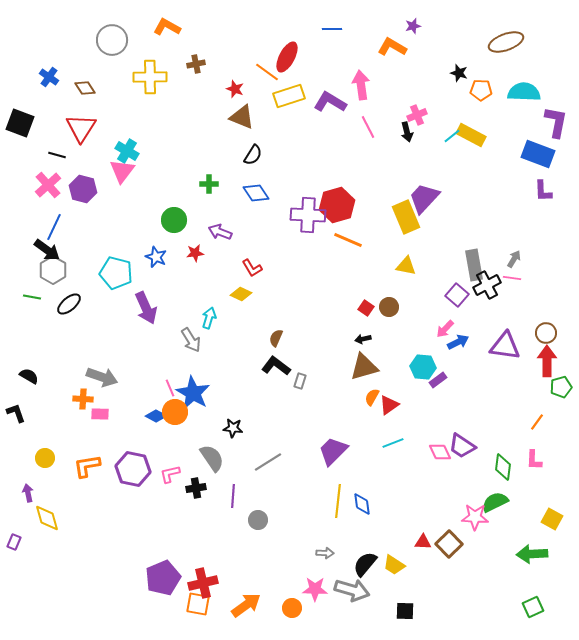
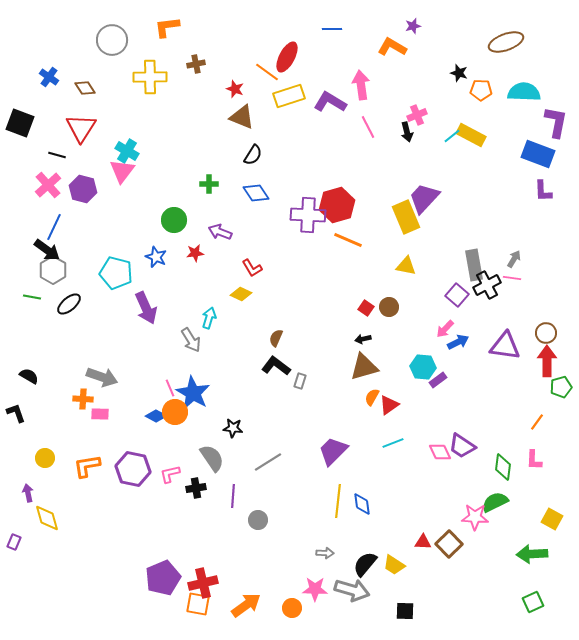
orange L-shape at (167, 27): rotated 36 degrees counterclockwise
green square at (533, 607): moved 5 px up
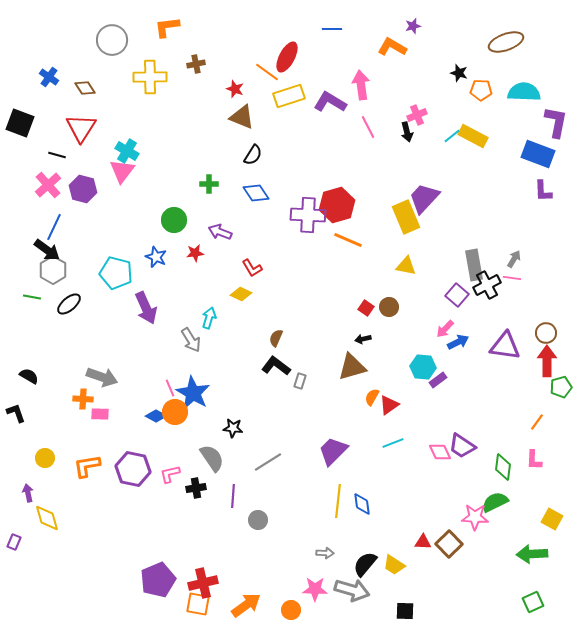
yellow rectangle at (471, 135): moved 2 px right, 1 px down
brown triangle at (364, 367): moved 12 px left
purple pentagon at (163, 578): moved 5 px left, 2 px down
orange circle at (292, 608): moved 1 px left, 2 px down
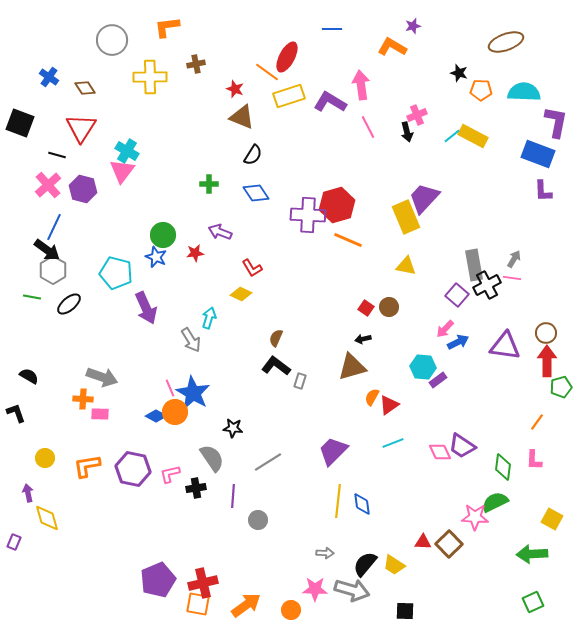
green circle at (174, 220): moved 11 px left, 15 px down
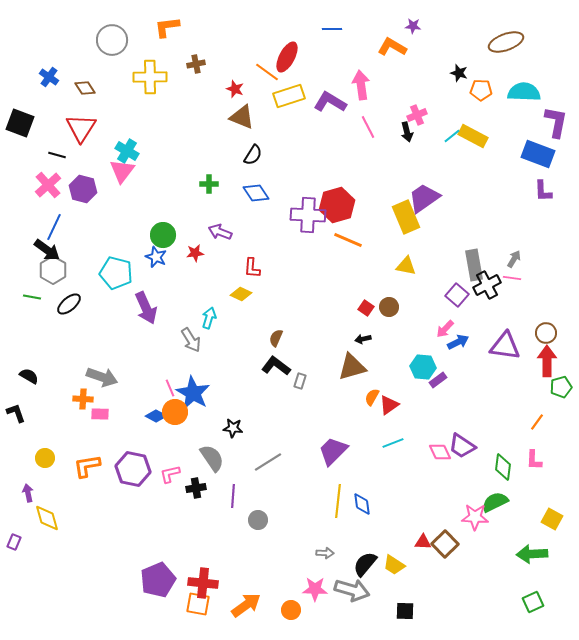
purple star at (413, 26): rotated 21 degrees clockwise
purple trapezoid at (424, 198): rotated 12 degrees clockwise
red L-shape at (252, 268): rotated 35 degrees clockwise
brown square at (449, 544): moved 4 px left
red cross at (203, 583): rotated 20 degrees clockwise
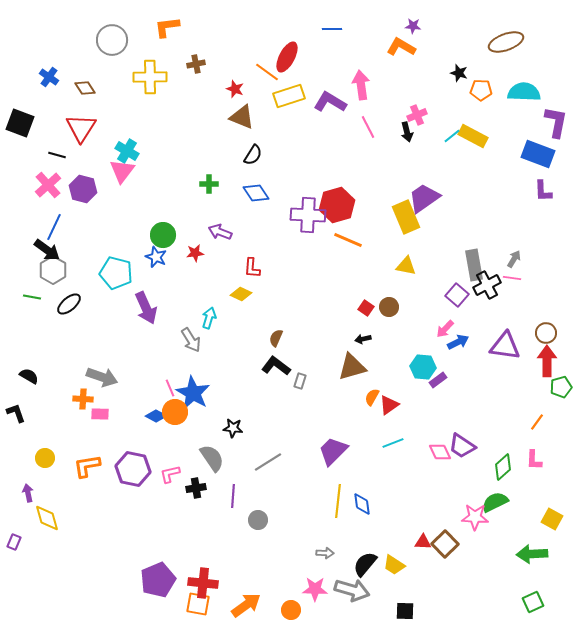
orange L-shape at (392, 47): moved 9 px right
green diamond at (503, 467): rotated 40 degrees clockwise
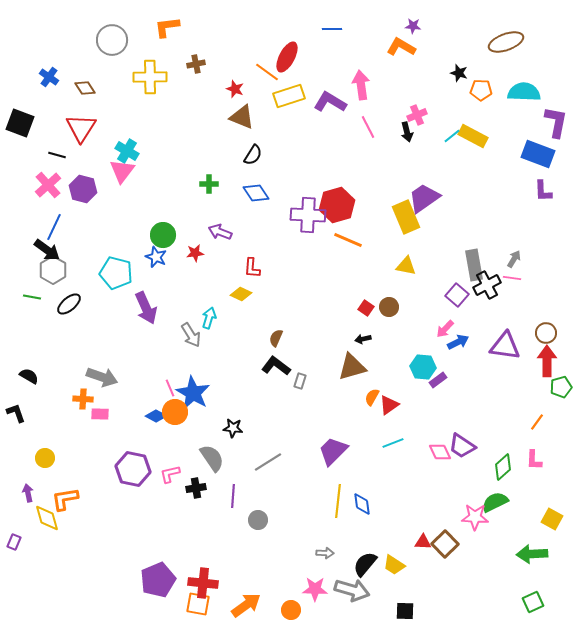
gray arrow at (191, 340): moved 5 px up
orange L-shape at (87, 466): moved 22 px left, 33 px down
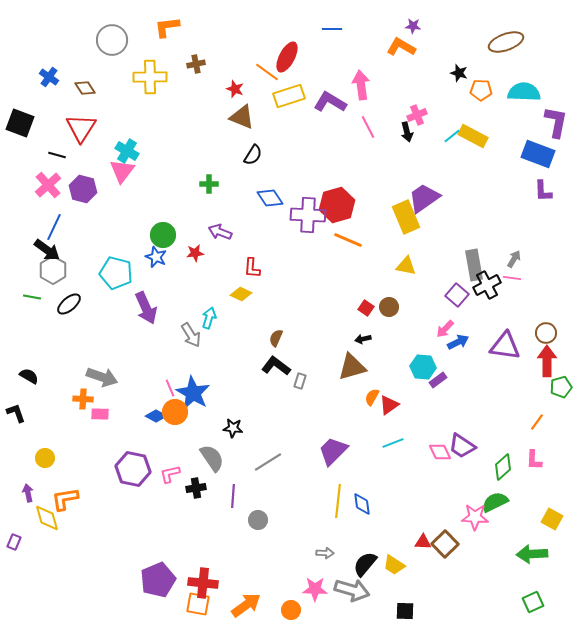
blue diamond at (256, 193): moved 14 px right, 5 px down
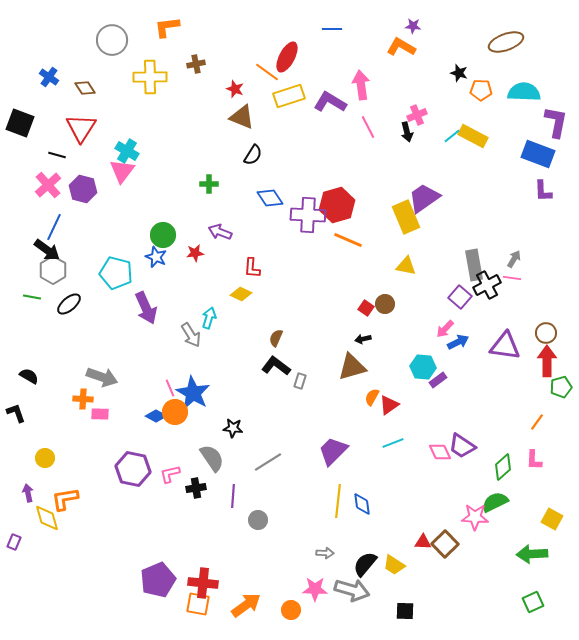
purple square at (457, 295): moved 3 px right, 2 px down
brown circle at (389, 307): moved 4 px left, 3 px up
